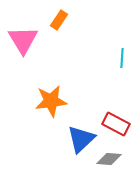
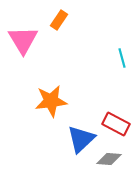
cyan line: rotated 18 degrees counterclockwise
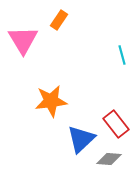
cyan line: moved 3 px up
red rectangle: rotated 24 degrees clockwise
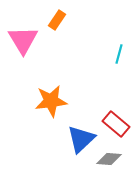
orange rectangle: moved 2 px left
cyan line: moved 3 px left, 1 px up; rotated 30 degrees clockwise
red rectangle: rotated 12 degrees counterclockwise
